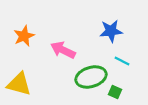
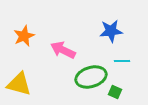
cyan line: rotated 28 degrees counterclockwise
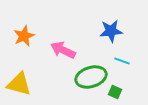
cyan line: rotated 21 degrees clockwise
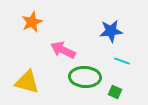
orange star: moved 8 px right, 14 px up
green ellipse: moved 6 px left; rotated 20 degrees clockwise
yellow triangle: moved 8 px right, 2 px up
